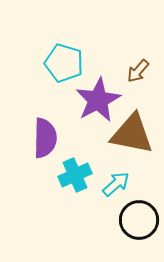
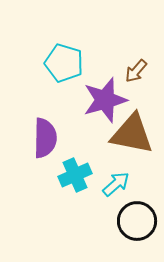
brown arrow: moved 2 px left
purple star: moved 7 px right; rotated 12 degrees clockwise
black circle: moved 2 px left, 1 px down
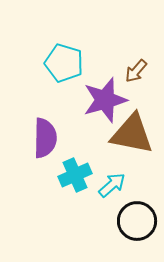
cyan arrow: moved 4 px left, 1 px down
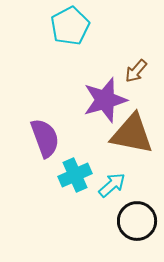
cyan pentagon: moved 6 px right, 37 px up; rotated 27 degrees clockwise
purple semicircle: rotated 21 degrees counterclockwise
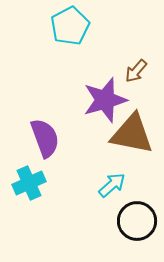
cyan cross: moved 46 px left, 8 px down
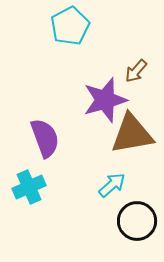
brown triangle: rotated 21 degrees counterclockwise
cyan cross: moved 4 px down
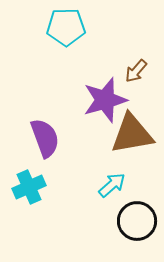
cyan pentagon: moved 4 px left, 1 px down; rotated 27 degrees clockwise
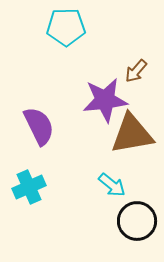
purple star: rotated 9 degrees clockwise
purple semicircle: moved 6 px left, 12 px up; rotated 6 degrees counterclockwise
cyan arrow: rotated 80 degrees clockwise
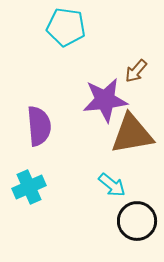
cyan pentagon: rotated 9 degrees clockwise
purple semicircle: rotated 21 degrees clockwise
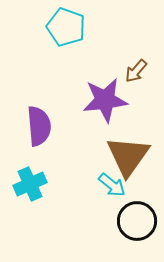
cyan pentagon: rotated 12 degrees clockwise
brown triangle: moved 4 px left, 22 px down; rotated 45 degrees counterclockwise
cyan cross: moved 1 px right, 3 px up
